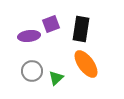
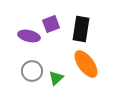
purple ellipse: rotated 20 degrees clockwise
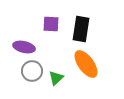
purple square: rotated 24 degrees clockwise
purple ellipse: moved 5 px left, 11 px down
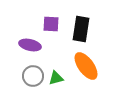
purple ellipse: moved 6 px right, 2 px up
orange ellipse: moved 2 px down
gray circle: moved 1 px right, 5 px down
green triangle: rotated 28 degrees clockwise
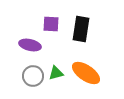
orange ellipse: moved 7 px down; rotated 20 degrees counterclockwise
green triangle: moved 5 px up
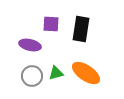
gray circle: moved 1 px left
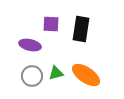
orange ellipse: moved 2 px down
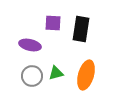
purple square: moved 2 px right, 1 px up
orange ellipse: rotated 72 degrees clockwise
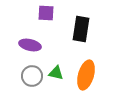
purple square: moved 7 px left, 10 px up
green triangle: rotated 28 degrees clockwise
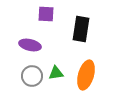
purple square: moved 1 px down
green triangle: rotated 21 degrees counterclockwise
